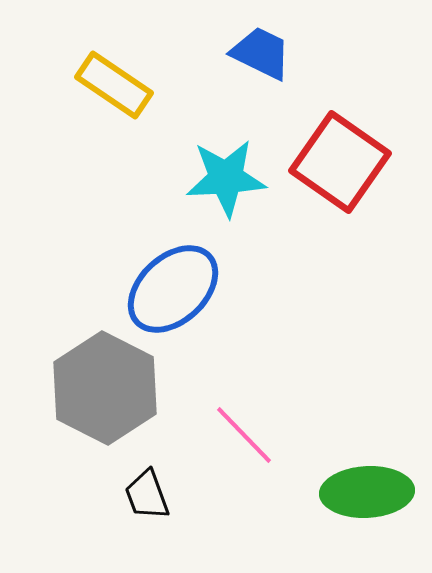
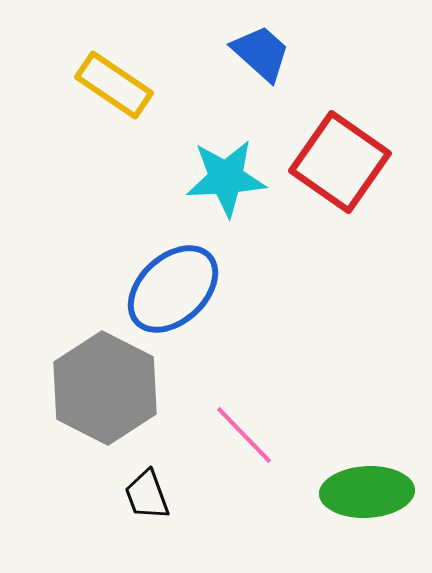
blue trapezoid: rotated 16 degrees clockwise
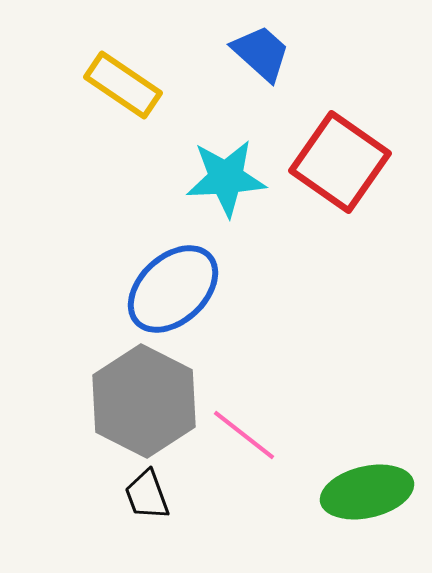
yellow rectangle: moved 9 px right
gray hexagon: moved 39 px right, 13 px down
pink line: rotated 8 degrees counterclockwise
green ellipse: rotated 10 degrees counterclockwise
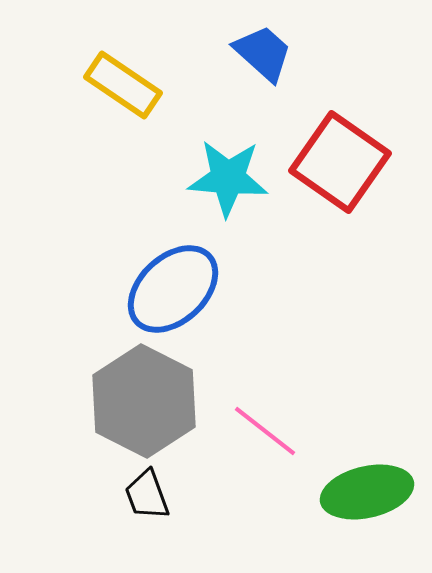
blue trapezoid: moved 2 px right
cyan star: moved 2 px right; rotated 8 degrees clockwise
pink line: moved 21 px right, 4 px up
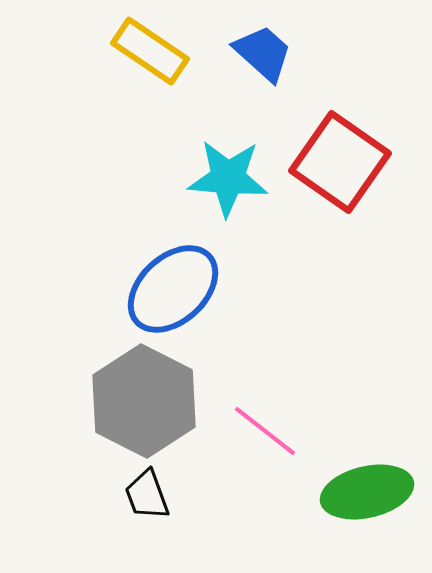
yellow rectangle: moved 27 px right, 34 px up
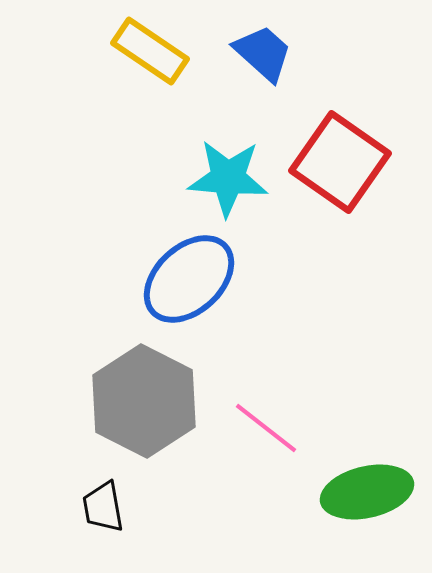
blue ellipse: moved 16 px right, 10 px up
pink line: moved 1 px right, 3 px up
black trapezoid: moved 44 px left, 12 px down; rotated 10 degrees clockwise
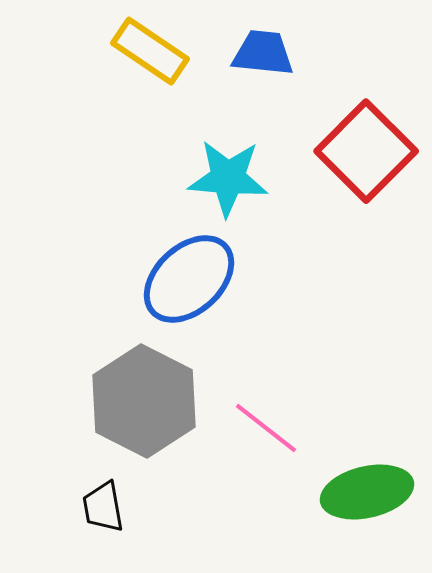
blue trapezoid: rotated 36 degrees counterclockwise
red square: moved 26 px right, 11 px up; rotated 10 degrees clockwise
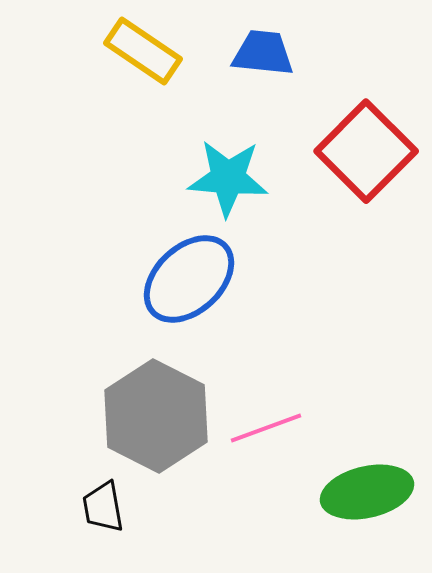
yellow rectangle: moved 7 px left
gray hexagon: moved 12 px right, 15 px down
pink line: rotated 58 degrees counterclockwise
